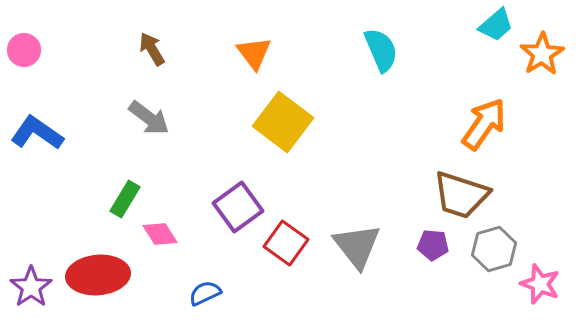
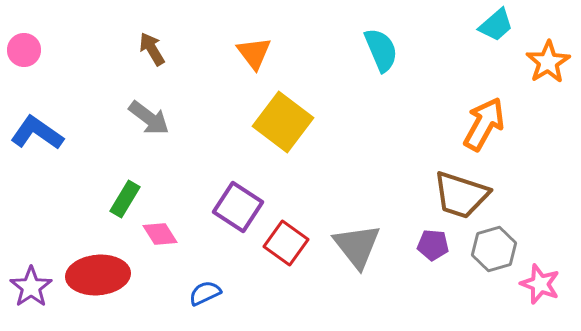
orange star: moved 6 px right, 8 px down
orange arrow: rotated 6 degrees counterclockwise
purple square: rotated 21 degrees counterclockwise
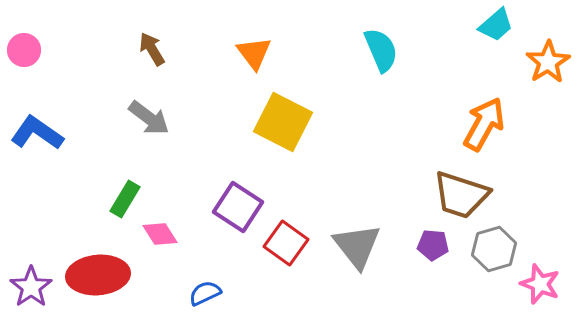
yellow square: rotated 10 degrees counterclockwise
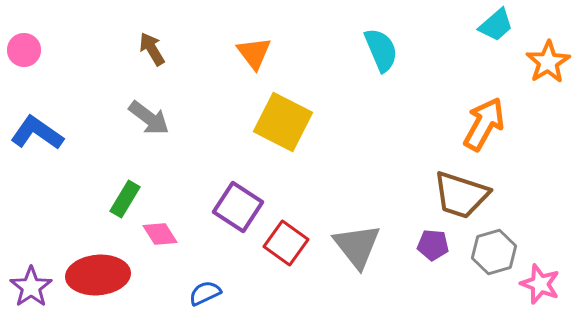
gray hexagon: moved 3 px down
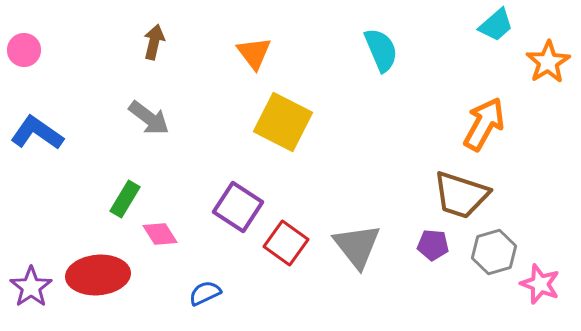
brown arrow: moved 2 px right, 7 px up; rotated 44 degrees clockwise
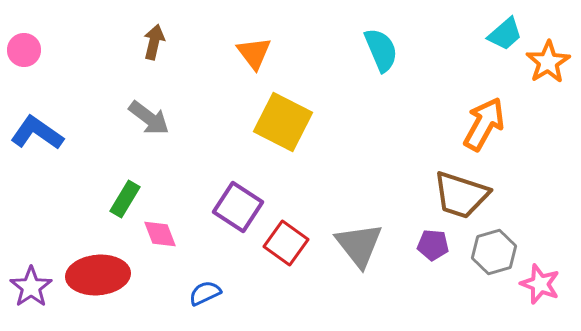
cyan trapezoid: moved 9 px right, 9 px down
pink diamond: rotated 12 degrees clockwise
gray triangle: moved 2 px right, 1 px up
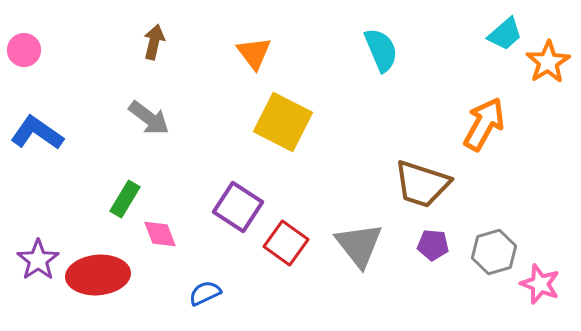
brown trapezoid: moved 39 px left, 11 px up
purple star: moved 7 px right, 27 px up
